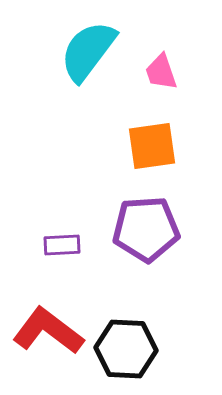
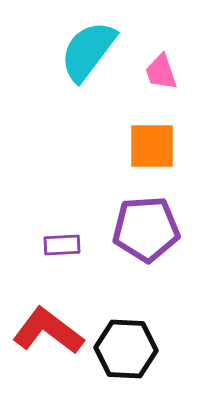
orange square: rotated 8 degrees clockwise
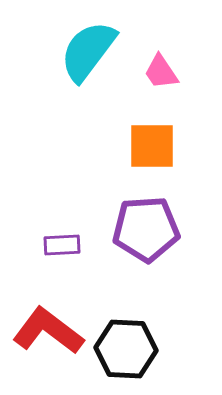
pink trapezoid: rotated 15 degrees counterclockwise
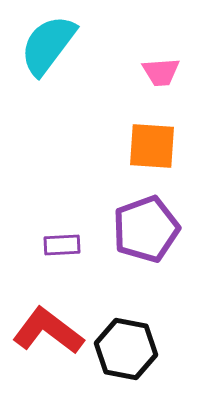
cyan semicircle: moved 40 px left, 6 px up
pink trapezoid: rotated 60 degrees counterclockwise
orange square: rotated 4 degrees clockwise
purple pentagon: rotated 16 degrees counterclockwise
black hexagon: rotated 8 degrees clockwise
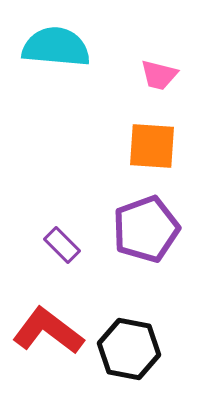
cyan semicircle: moved 8 px right, 2 px down; rotated 58 degrees clockwise
pink trapezoid: moved 2 px left, 3 px down; rotated 18 degrees clockwise
purple rectangle: rotated 48 degrees clockwise
black hexagon: moved 3 px right
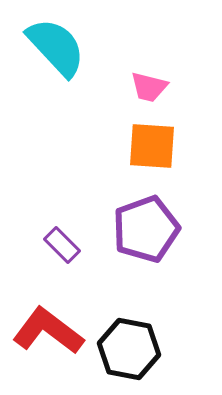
cyan semicircle: rotated 42 degrees clockwise
pink trapezoid: moved 10 px left, 12 px down
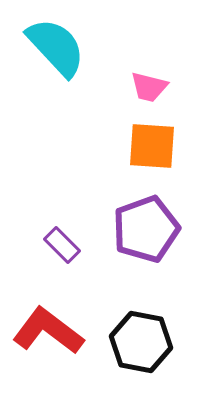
black hexagon: moved 12 px right, 7 px up
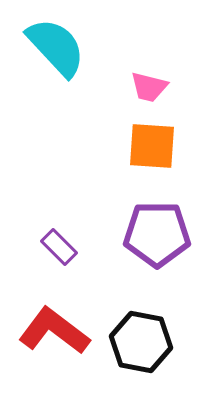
purple pentagon: moved 11 px right, 5 px down; rotated 20 degrees clockwise
purple rectangle: moved 3 px left, 2 px down
red L-shape: moved 6 px right
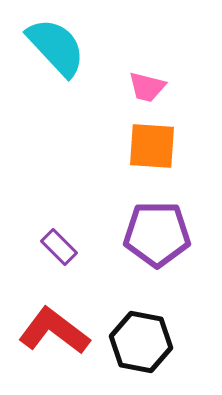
pink trapezoid: moved 2 px left
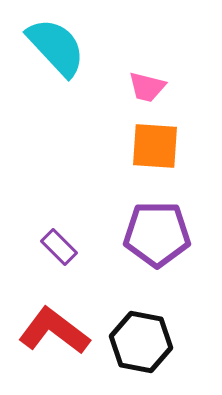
orange square: moved 3 px right
